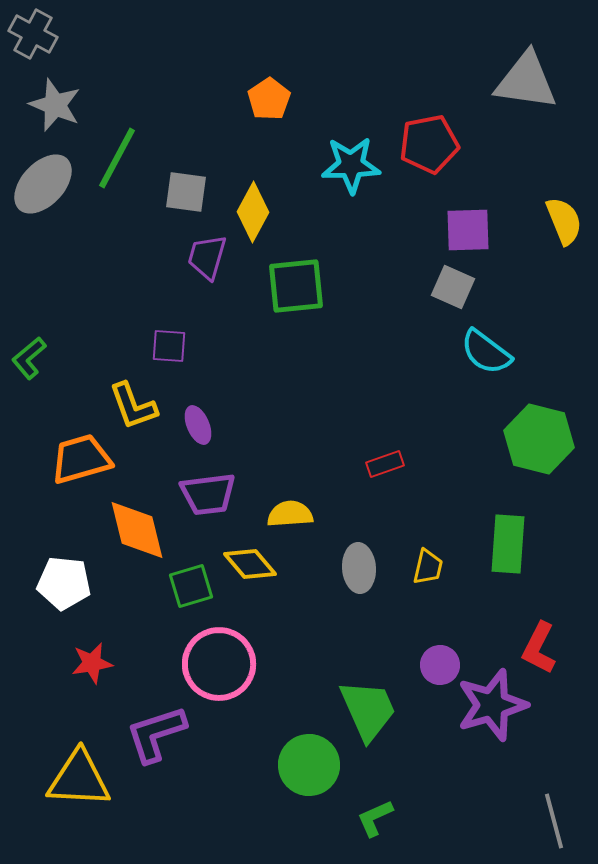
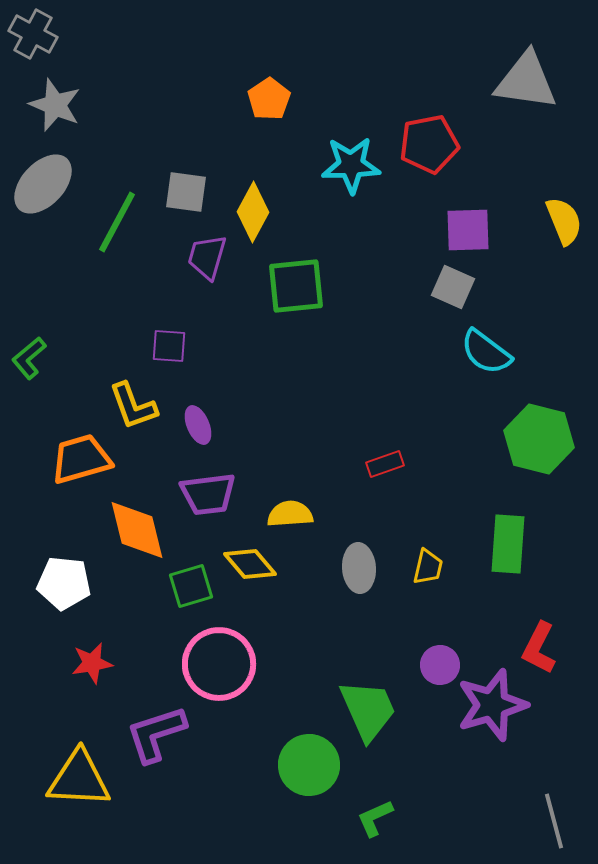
green line at (117, 158): moved 64 px down
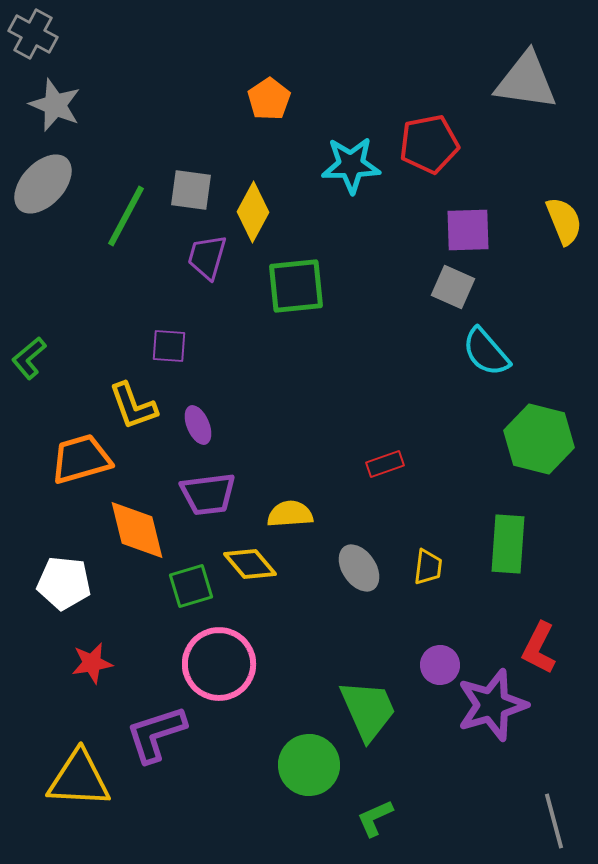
gray square at (186, 192): moved 5 px right, 2 px up
green line at (117, 222): moved 9 px right, 6 px up
cyan semicircle at (486, 352): rotated 12 degrees clockwise
yellow trapezoid at (428, 567): rotated 6 degrees counterclockwise
gray ellipse at (359, 568): rotated 30 degrees counterclockwise
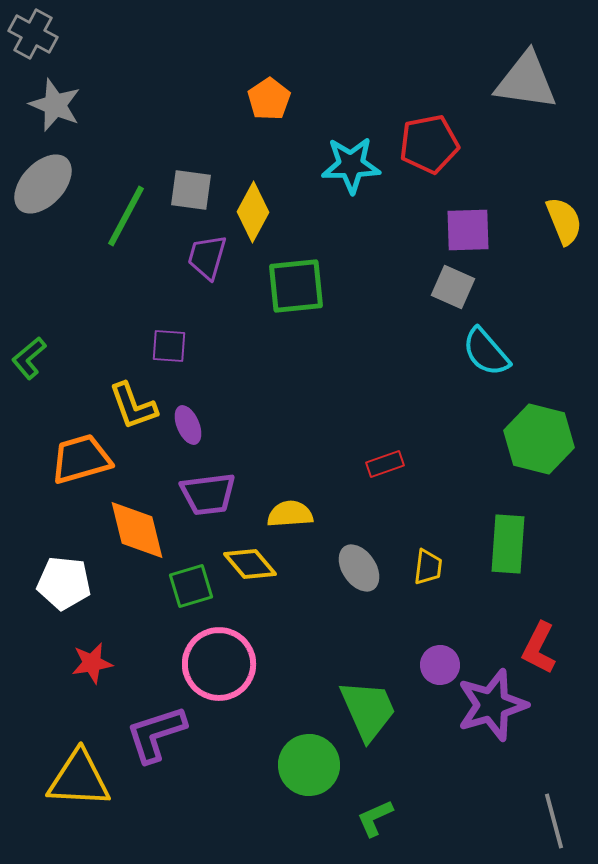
purple ellipse at (198, 425): moved 10 px left
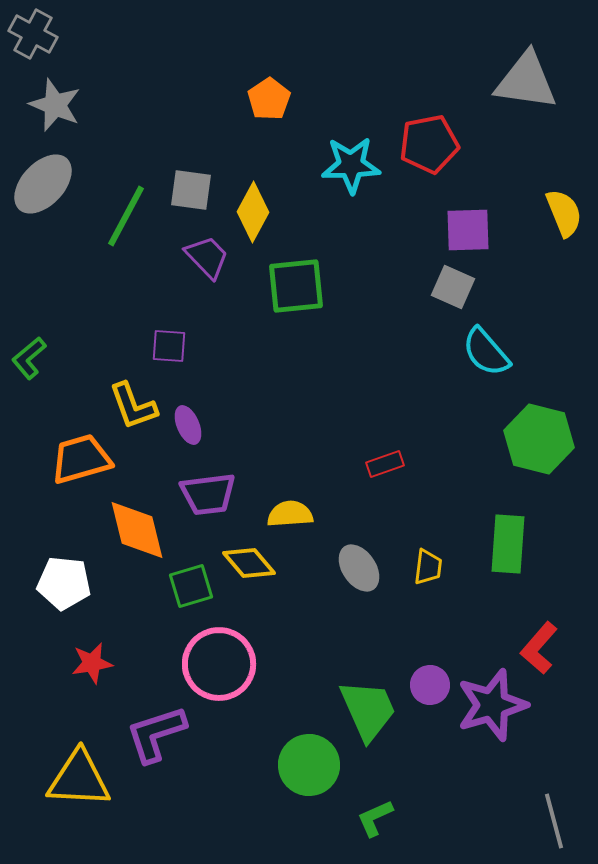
yellow semicircle at (564, 221): moved 8 px up
purple trapezoid at (207, 257): rotated 120 degrees clockwise
yellow diamond at (250, 564): moved 1 px left, 1 px up
red L-shape at (539, 648): rotated 14 degrees clockwise
purple circle at (440, 665): moved 10 px left, 20 px down
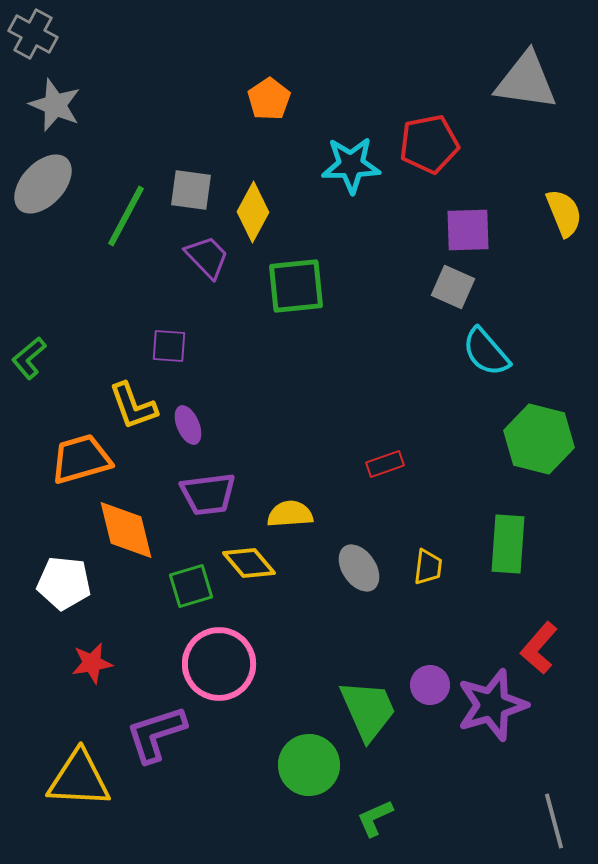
orange diamond at (137, 530): moved 11 px left
